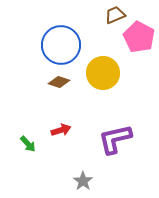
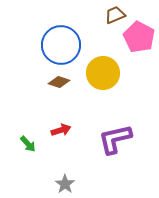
gray star: moved 18 px left, 3 px down
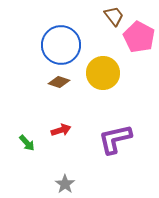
brown trapezoid: moved 1 px left, 1 px down; rotated 75 degrees clockwise
green arrow: moved 1 px left, 1 px up
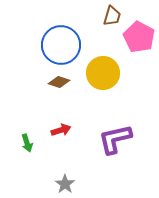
brown trapezoid: moved 2 px left; rotated 55 degrees clockwise
green arrow: rotated 24 degrees clockwise
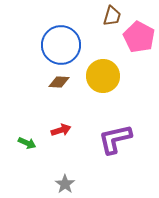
yellow circle: moved 3 px down
brown diamond: rotated 15 degrees counterclockwise
green arrow: rotated 48 degrees counterclockwise
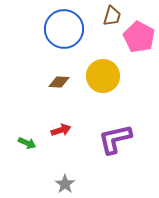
blue circle: moved 3 px right, 16 px up
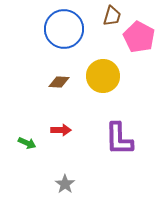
red arrow: rotated 18 degrees clockwise
purple L-shape: moved 4 px right; rotated 78 degrees counterclockwise
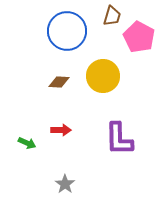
blue circle: moved 3 px right, 2 px down
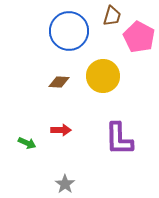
blue circle: moved 2 px right
